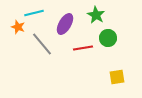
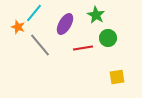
cyan line: rotated 36 degrees counterclockwise
gray line: moved 2 px left, 1 px down
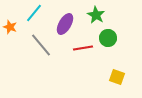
orange star: moved 8 px left
gray line: moved 1 px right
yellow square: rotated 28 degrees clockwise
